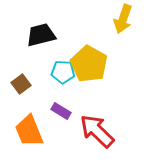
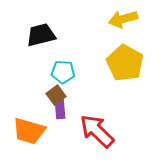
yellow arrow: rotated 56 degrees clockwise
yellow pentagon: moved 36 px right, 1 px up
brown square: moved 35 px right, 11 px down
purple rectangle: moved 1 px left, 2 px up; rotated 54 degrees clockwise
orange trapezoid: rotated 52 degrees counterclockwise
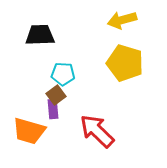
yellow arrow: moved 1 px left, 1 px down
black trapezoid: moved 1 px left; rotated 12 degrees clockwise
yellow pentagon: rotated 12 degrees counterclockwise
cyan pentagon: moved 2 px down
purple rectangle: moved 7 px left
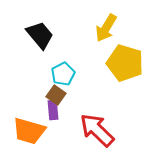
yellow arrow: moved 16 px left, 8 px down; rotated 44 degrees counterclockwise
black trapezoid: rotated 52 degrees clockwise
cyan pentagon: rotated 30 degrees counterclockwise
brown square: rotated 18 degrees counterclockwise
purple rectangle: moved 1 px down
red arrow: moved 1 px up
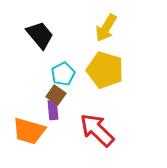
yellow pentagon: moved 20 px left, 7 px down
